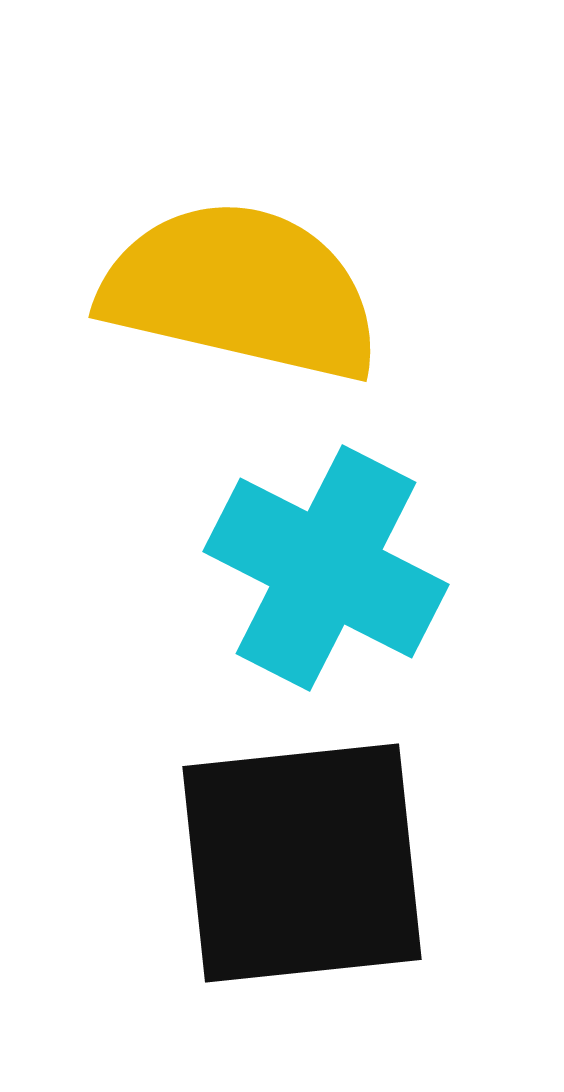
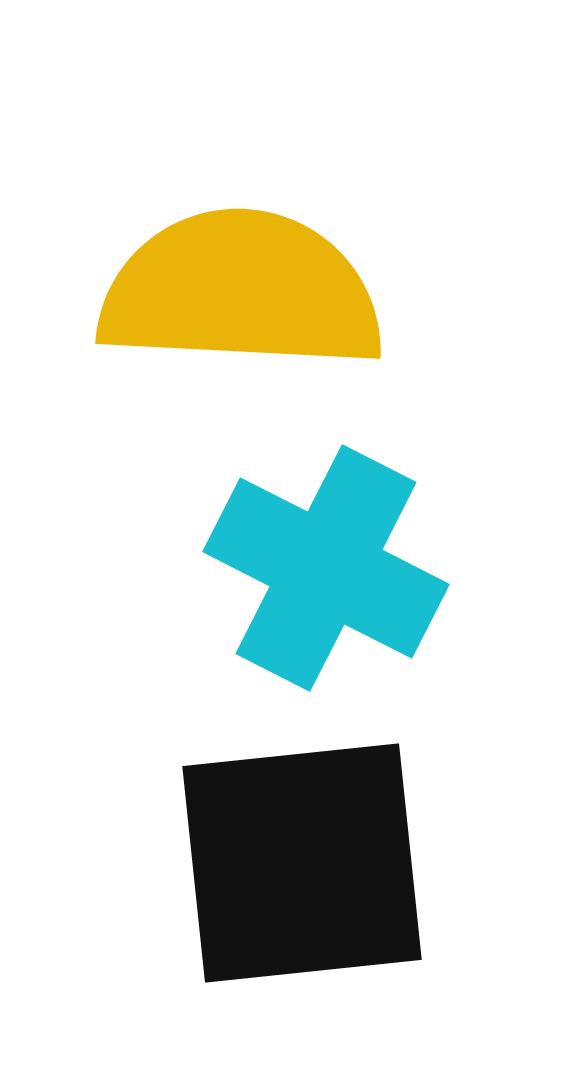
yellow semicircle: rotated 10 degrees counterclockwise
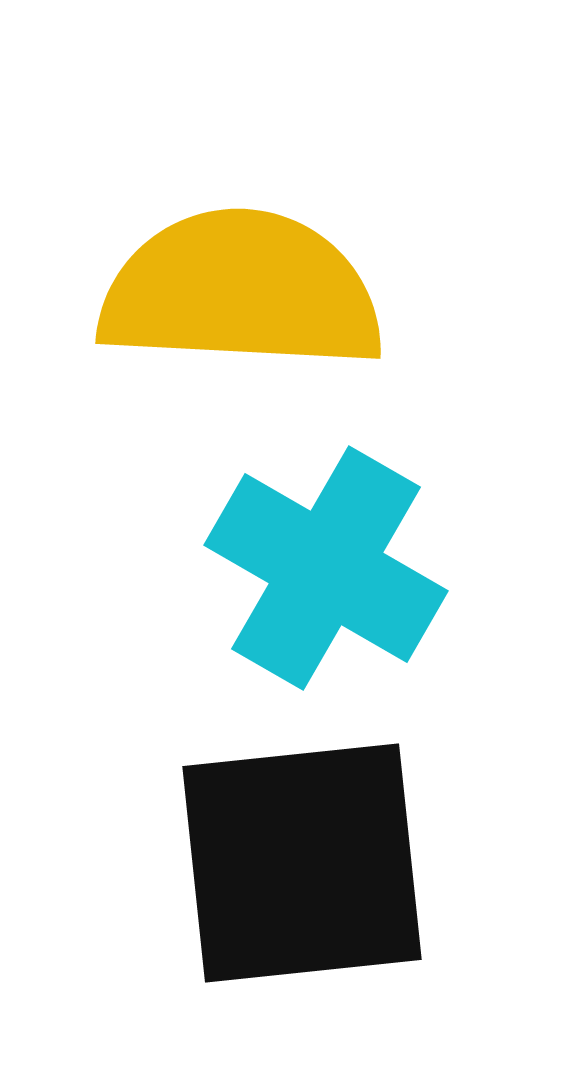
cyan cross: rotated 3 degrees clockwise
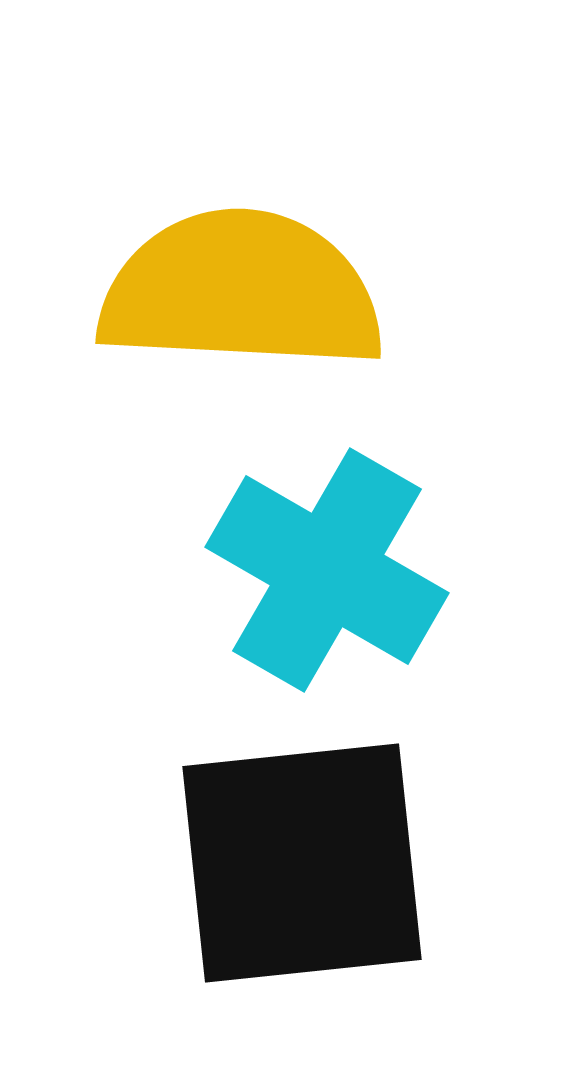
cyan cross: moved 1 px right, 2 px down
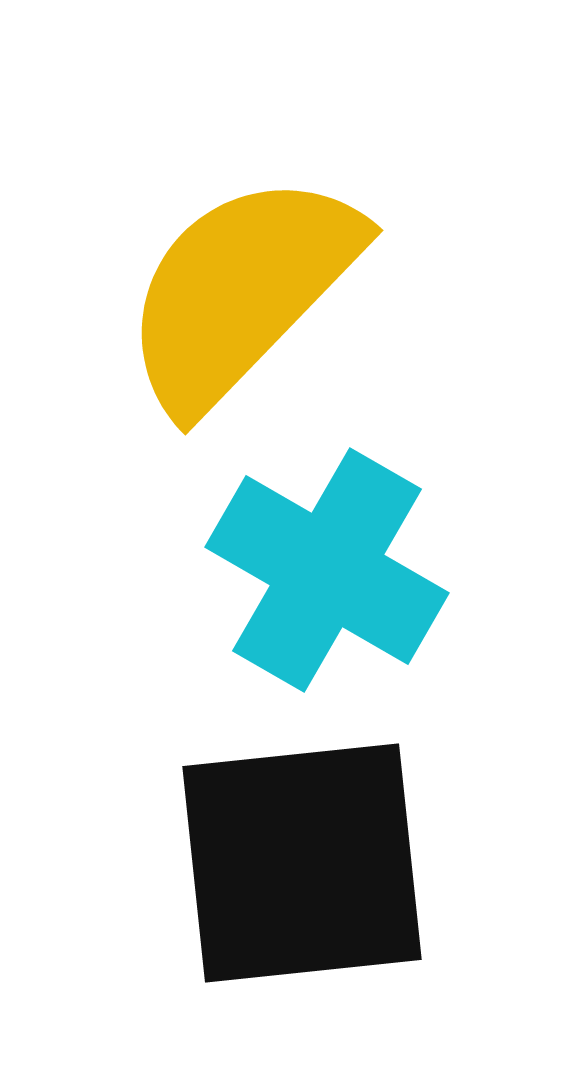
yellow semicircle: rotated 49 degrees counterclockwise
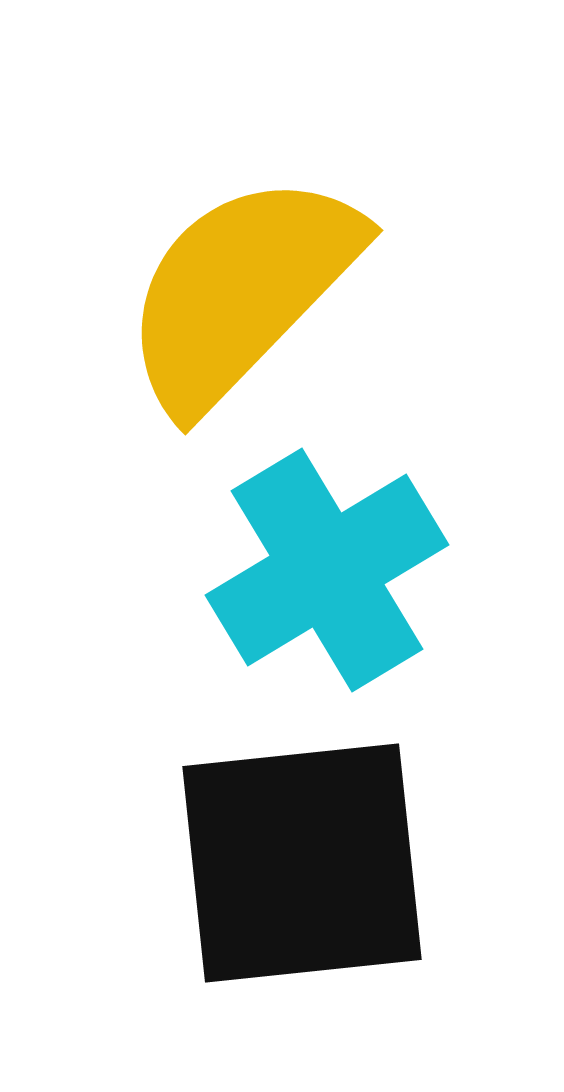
cyan cross: rotated 29 degrees clockwise
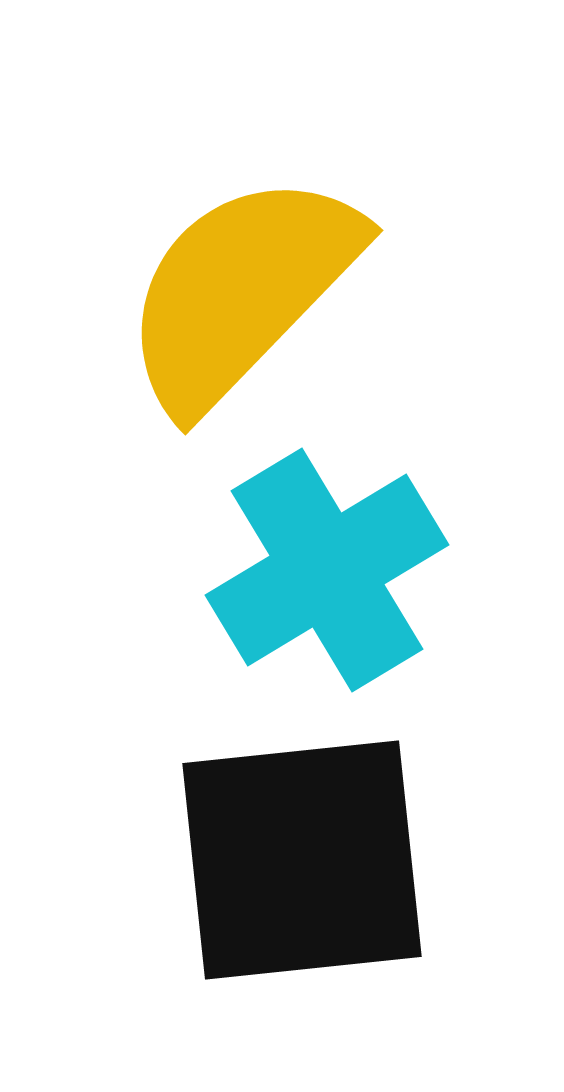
black square: moved 3 px up
